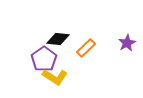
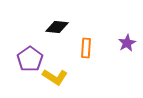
black diamond: moved 1 px left, 12 px up
orange rectangle: rotated 42 degrees counterclockwise
purple pentagon: moved 14 px left
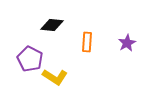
black diamond: moved 5 px left, 2 px up
orange rectangle: moved 1 px right, 6 px up
purple pentagon: rotated 10 degrees counterclockwise
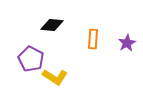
orange rectangle: moved 6 px right, 3 px up
purple pentagon: moved 1 px right
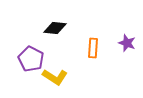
black diamond: moved 3 px right, 3 px down
orange rectangle: moved 9 px down
purple star: rotated 24 degrees counterclockwise
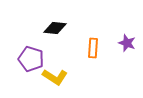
purple pentagon: rotated 10 degrees counterclockwise
